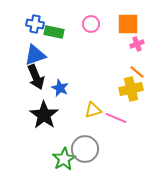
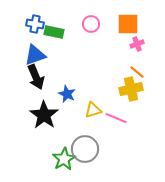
blue star: moved 7 px right, 6 px down
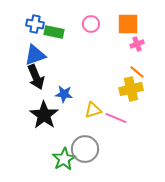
blue star: moved 3 px left; rotated 18 degrees counterclockwise
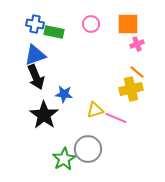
yellow triangle: moved 2 px right
gray circle: moved 3 px right
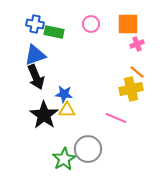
yellow triangle: moved 28 px left; rotated 18 degrees clockwise
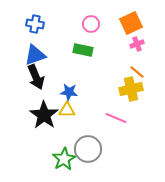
orange square: moved 3 px right, 1 px up; rotated 25 degrees counterclockwise
green rectangle: moved 29 px right, 18 px down
blue star: moved 5 px right, 2 px up
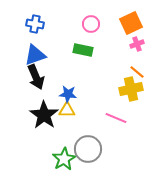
blue star: moved 1 px left, 2 px down
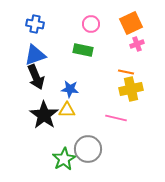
orange line: moved 11 px left; rotated 28 degrees counterclockwise
blue star: moved 2 px right, 5 px up
pink line: rotated 10 degrees counterclockwise
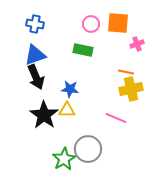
orange square: moved 13 px left; rotated 30 degrees clockwise
pink line: rotated 10 degrees clockwise
